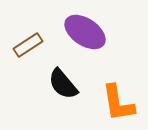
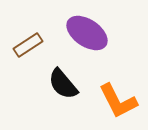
purple ellipse: moved 2 px right, 1 px down
orange L-shape: moved 2 px up; rotated 18 degrees counterclockwise
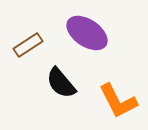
black semicircle: moved 2 px left, 1 px up
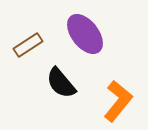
purple ellipse: moved 2 px left, 1 px down; rotated 18 degrees clockwise
orange L-shape: rotated 114 degrees counterclockwise
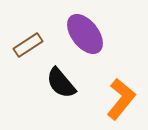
orange L-shape: moved 3 px right, 2 px up
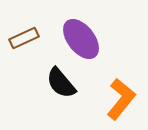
purple ellipse: moved 4 px left, 5 px down
brown rectangle: moved 4 px left, 7 px up; rotated 8 degrees clockwise
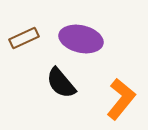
purple ellipse: rotated 39 degrees counterclockwise
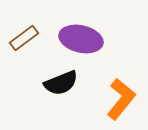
brown rectangle: rotated 12 degrees counterclockwise
black semicircle: rotated 72 degrees counterclockwise
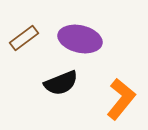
purple ellipse: moved 1 px left
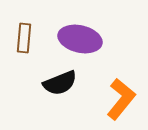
brown rectangle: rotated 48 degrees counterclockwise
black semicircle: moved 1 px left
